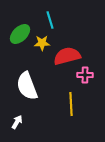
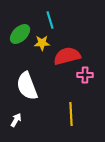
yellow line: moved 10 px down
white arrow: moved 1 px left, 2 px up
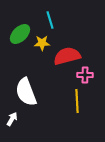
white semicircle: moved 1 px left, 6 px down
yellow line: moved 6 px right, 13 px up
white arrow: moved 4 px left, 1 px up
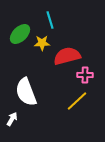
yellow line: rotated 50 degrees clockwise
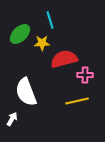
red semicircle: moved 3 px left, 3 px down
yellow line: rotated 30 degrees clockwise
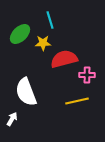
yellow star: moved 1 px right
pink cross: moved 2 px right
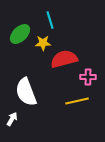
pink cross: moved 1 px right, 2 px down
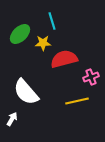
cyan line: moved 2 px right, 1 px down
pink cross: moved 3 px right; rotated 21 degrees counterclockwise
white semicircle: rotated 20 degrees counterclockwise
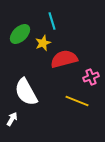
yellow star: rotated 21 degrees counterclockwise
white semicircle: rotated 12 degrees clockwise
yellow line: rotated 35 degrees clockwise
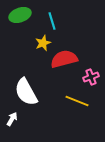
green ellipse: moved 19 px up; rotated 25 degrees clockwise
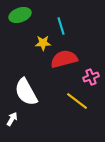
cyan line: moved 9 px right, 5 px down
yellow star: rotated 21 degrees clockwise
yellow line: rotated 15 degrees clockwise
